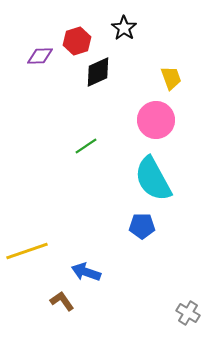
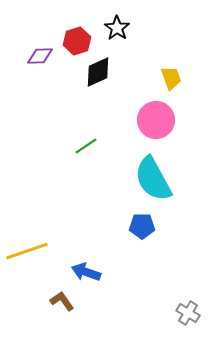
black star: moved 7 px left
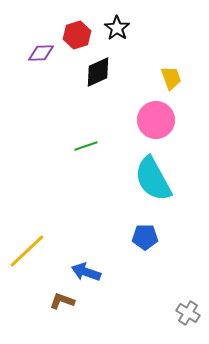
red hexagon: moved 6 px up
purple diamond: moved 1 px right, 3 px up
green line: rotated 15 degrees clockwise
blue pentagon: moved 3 px right, 11 px down
yellow line: rotated 24 degrees counterclockwise
brown L-shape: rotated 35 degrees counterclockwise
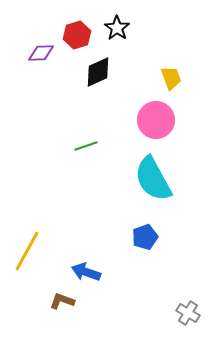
blue pentagon: rotated 20 degrees counterclockwise
yellow line: rotated 18 degrees counterclockwise
